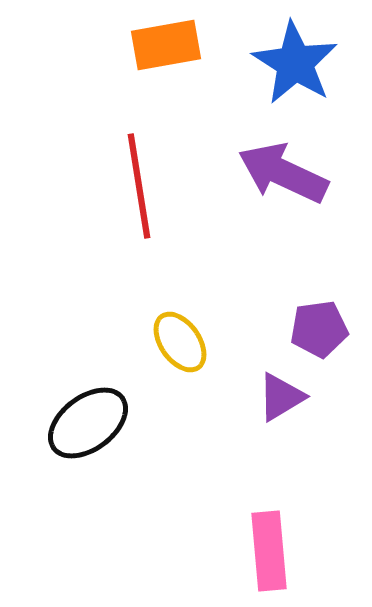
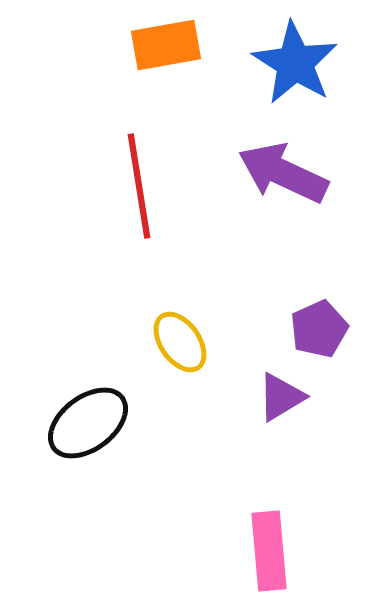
purple pentagon: rotated 16 degrees counterclockwise
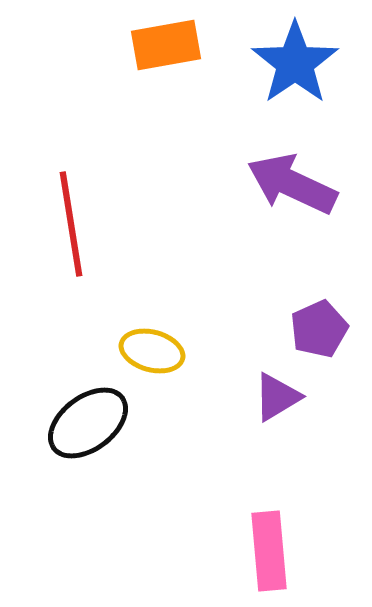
blue star: rotated 6 degrees clockwise
purple arrow: moved 9 px right, 11 px down
red line: moved 68 px left, 38 px down
yellow ellipse: moved 28 px left, 9 px down; rotated 40 degrees counterclockwise
purple triangle: moved 4 px left
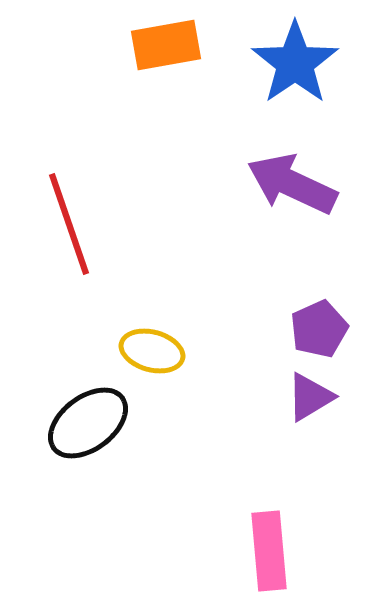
red line: moved 2 px left; rotated 10 degrees counterclockwise
purple triangle: moved 33 px right
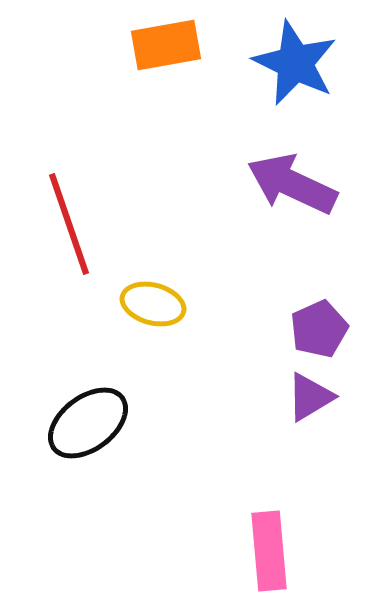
blue star: rotated 12 degrees counterclockwise
yellow ellipse: moved 1 px right, 47 px up
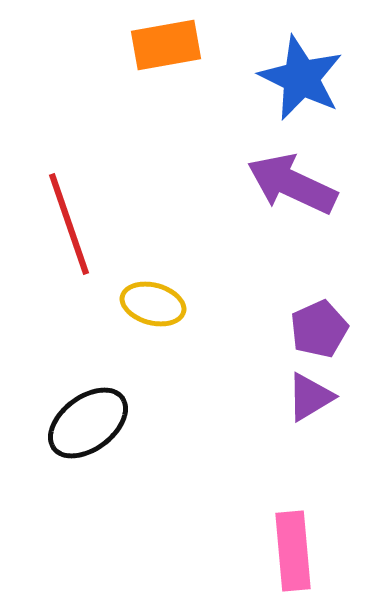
blue star: moved 6 px right, 15 px down
pink rectangle: moved 24 px right
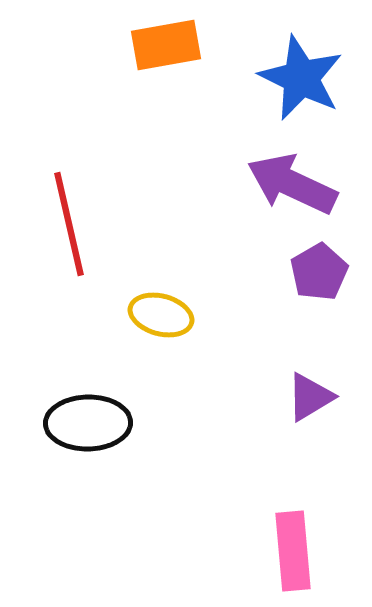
red line: rotated 6 degrees clockwise
yellow ellipse: moved 8 px right, 11 px down
purple pentagon: moved 57 px up; rotated 6 degrees counterclockwise
black ellipse: rotated 36 degrees clockwise
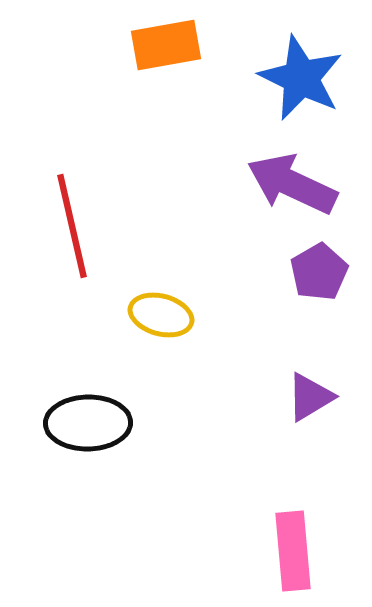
red line: moved 3 px right, 2 px down
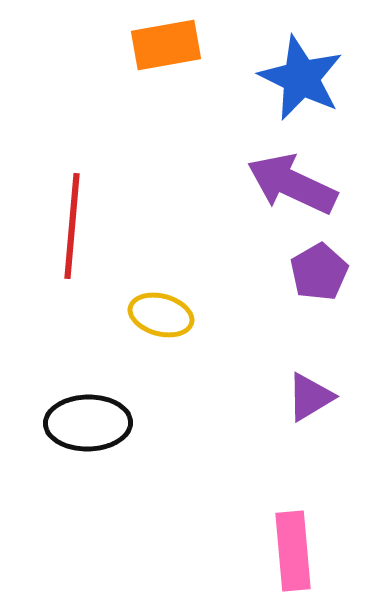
red line: rotated 18 degrees clockwise
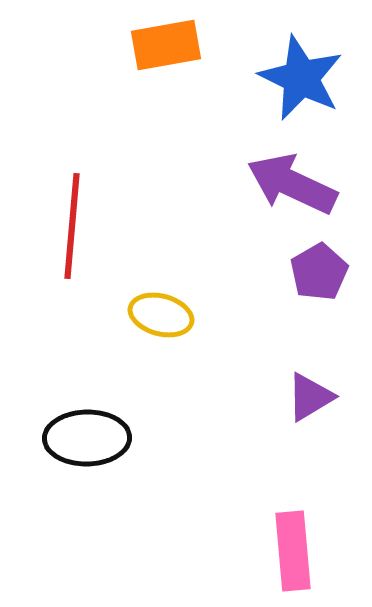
black ellipse: moved 1 px left, 15 px down
